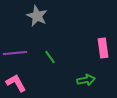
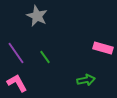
pink rectangle: rotated 66 degrees counterclockwise
purple line: moved 1 px right; rotated 60 degrees clockwise
green line: moved 5 px left
pink L-shape: moved 1 px right
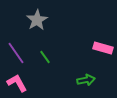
gray star: moved 4 px down; rotated 15 degrees clockwise
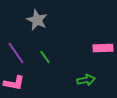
gray star: rotated 15 degrees counterclockwise
pink rectangle: rotated 18 degrees counterclockwise
pink L-shape: moved 3 px left; rotated 130 degrees clockwise
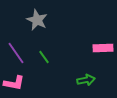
green line: moved 1 px left
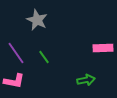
pink L-shape: moved 2 px up
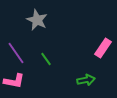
pink rectangle: rotated 54 degrees counterclockwise
green line: moved 2 px right, 2 px down
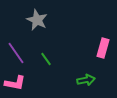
pink rectangle: rotated 18 degrees counterclockwise
pink L-shape: moved 1 px right, 2 px down
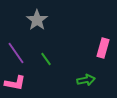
gray star: rotated 10 degrees clockwise
